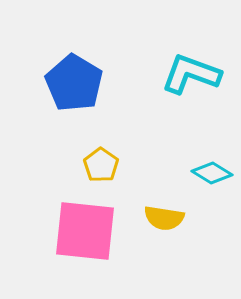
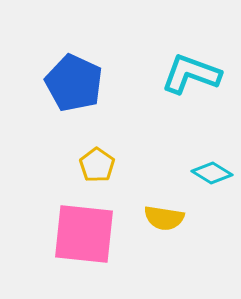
blue pentagon: rotated 6 degrees counterclockwise
yellow pentagon: moved 4 px left
pink square: moved 1 px left, 3 px down
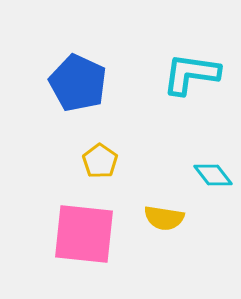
cyan L-shape: rotated 12 degrees counterclockwise
blue pentagon: moved 4 px right
yellow pentagon: moved 3 px right, 4 px up
cyan diamond: moved 1 px right, 2 px down; rotated 21 degrees clockwise
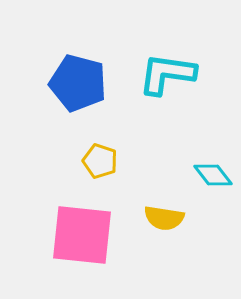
cyan L-shape: moved 24 px left
blue pentagon: rotated 10 degrees counterclockwise
yellow pentagon: rotated 16 degrees counterclockwise
pink square: moved 2 px left, 1 px down
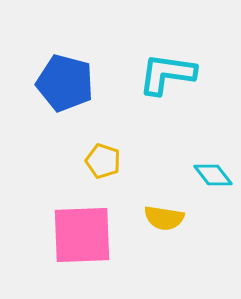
blue pentagon: moved 13 px left
yellow pentagon: moved 3 px right
pink square: rotated 8 degrees counterclockwise
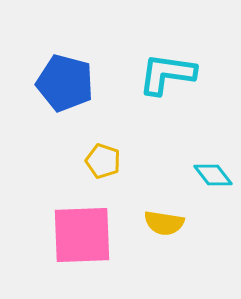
yellow semicircle: moved 5 px down
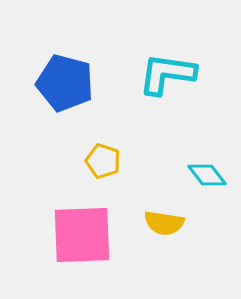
cyan diamond: moved 6 px left
